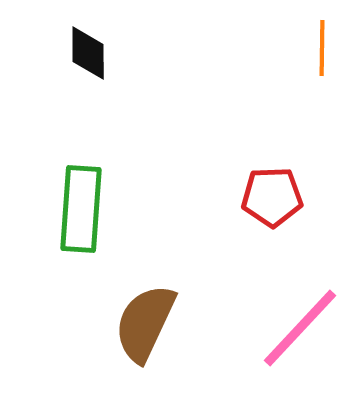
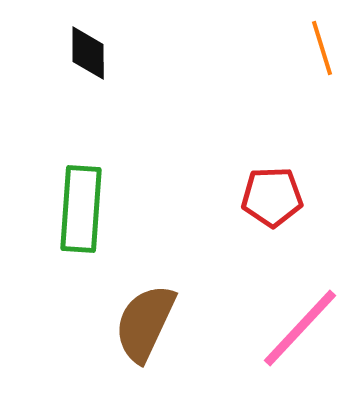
orange line: rotated 18 degrees counterclockwise
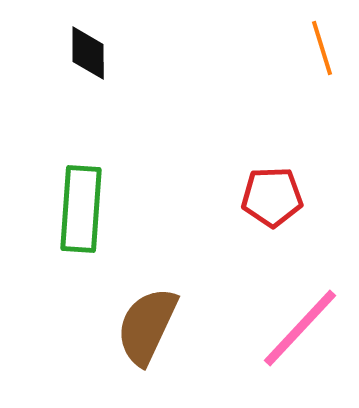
brown semicircle: moved 2 px right, 3 px down
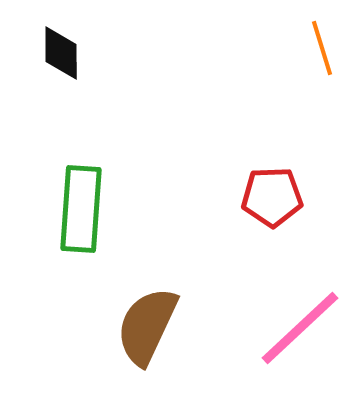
black diamond: moved 27 px left
pink line: rotated 4 degrees clockwise
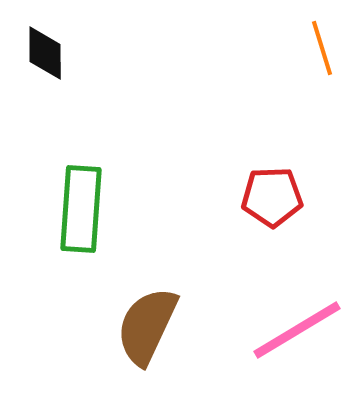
black diamond: moved 16 px left
pink line: moved 3 px left, 2 px down; rotated 12 degrees clockwise
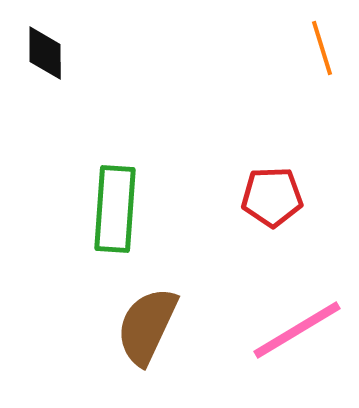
green rectangle: moved 34 px right
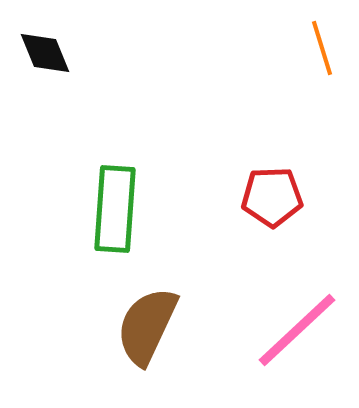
black diamond: rotated 22 degrees counterclockwise
pink line: rotated 12 degrees counterclockwise
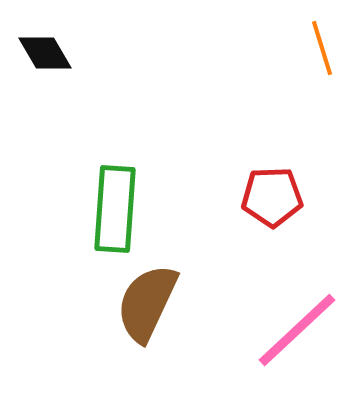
black diamond: rotated 8 degrees counterclockwise
brown semicircle: moved 23 px up
